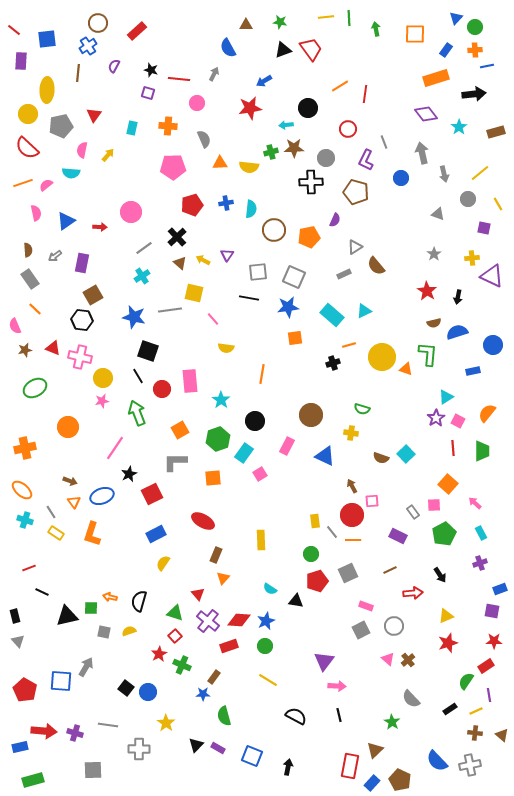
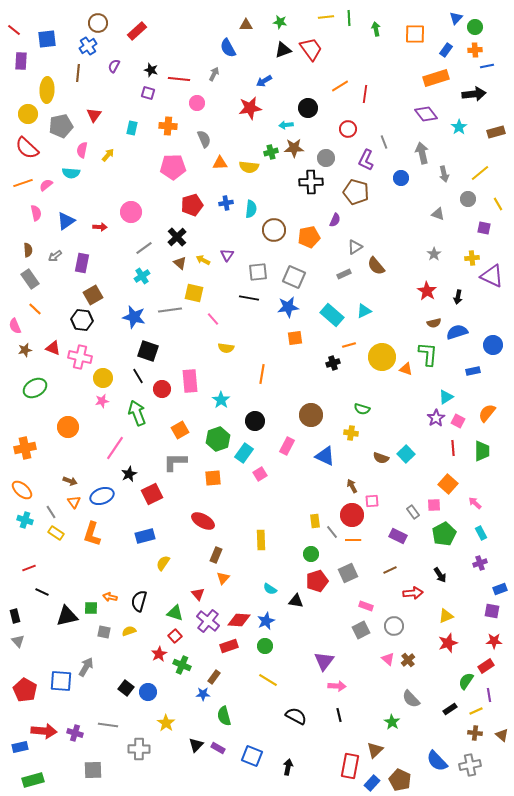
blue rectangle at (156, 534): moved 11 px left, 2 px down; rotated 12 degrees clockwise
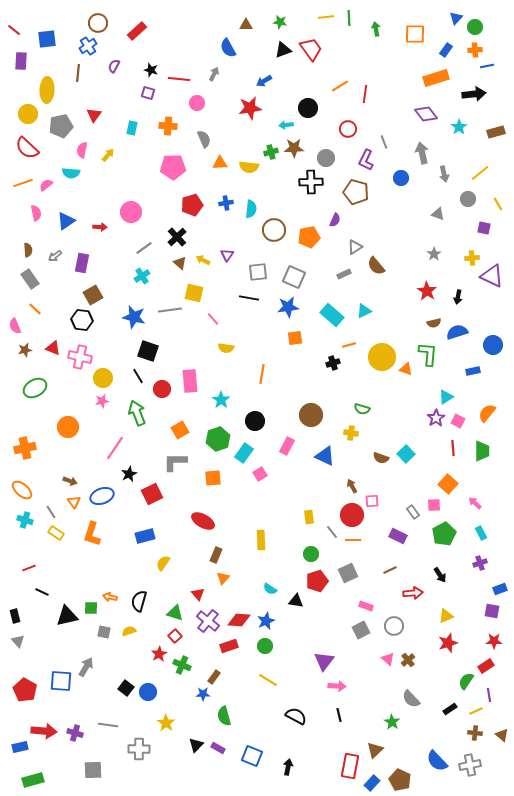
yellow rectangle at (315, 521): moved 6 px left, 4 px up
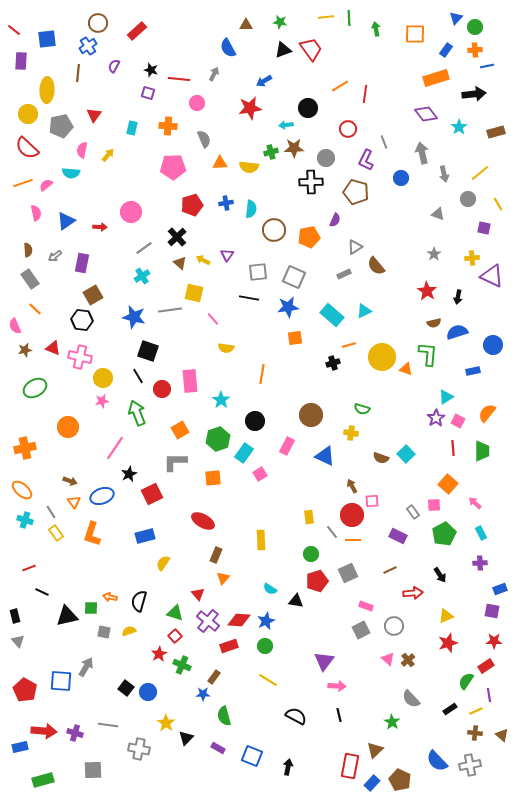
yellow rectangle at (56, 533): rotated 21 degrees clockwise
purple cross at (480, 563): rotated 16 degrees clockwise
black triangle at (196, 745): moved 10 px left, 7 px up
gray cross at (139, 749): rotated 10 degrees clockwise
green rectangle at (33, 780): moved 10 px right
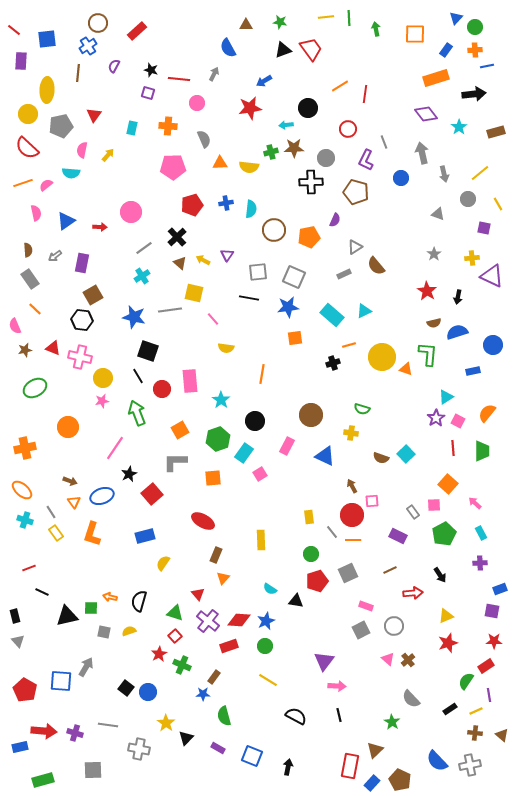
red square at (152, 494): rotated 15 degrees counterclockwise
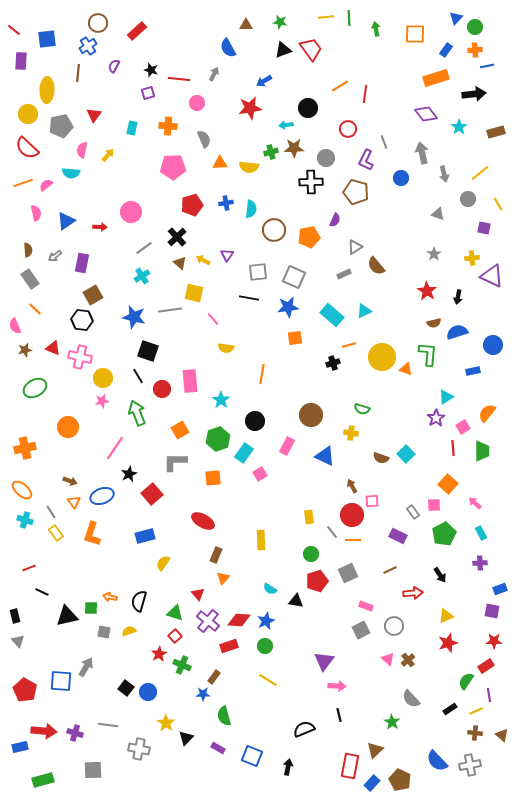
purple square at (148, 93): rotated 32 degrees counterclockwise
pink square at (458, 421): moved 5 px right, 6 px down; rotated 32 degrees clockwise
black semicircle at (296, 716): moved 8 px right, 13 px down; rotated 50 degrees counterclockwise
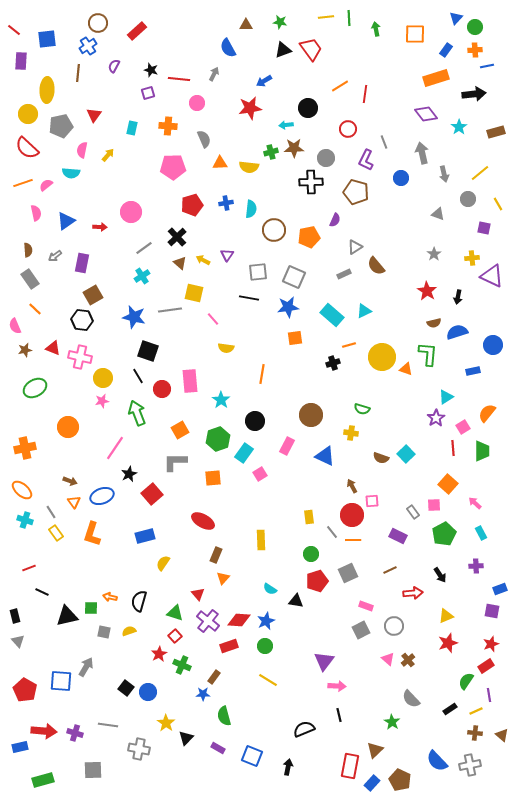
purple cross at (480, 563): moved 4 px left, 3 px down
red star at (494, 641): moved 3 px left, 3 px down; rotated 21 degrees counterclockwise
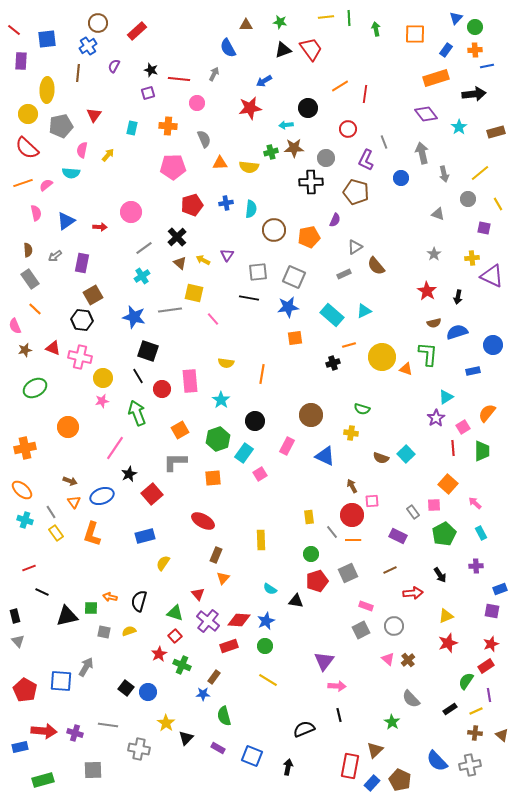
yellow semicircle at (226, 348): moved 15 px down
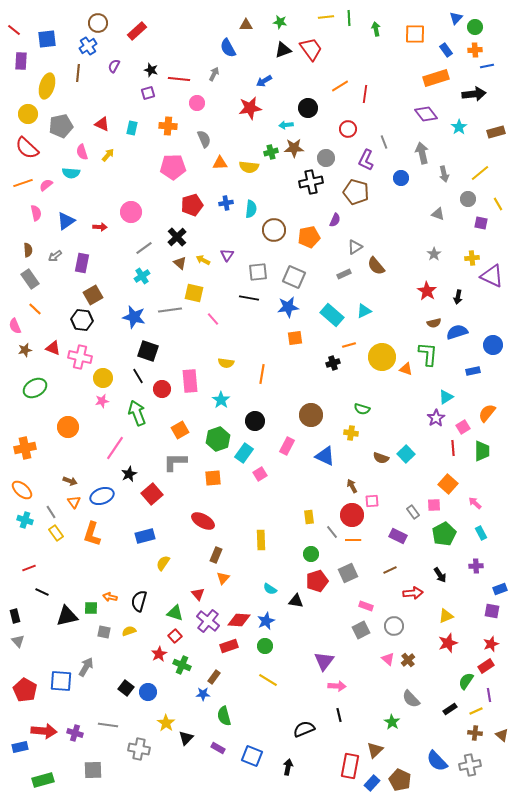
blue rectangle at (446, 50): rotated 72 degrees counterclockwise
yellow ellipse at (47, 90): moved 4 px up; rotated 15 degrees clockwise
red triangle at (94, 115): moved 8 px right, 9 px down; rotated 42 degrees counterclockwise
pink semicircle at (82, 150): moved 2 px down; rotated 28 degrees counterclockwise
black cross at (311, 182): rotated 10 degrees counterclockwise
purple square at (484, 228): moved 3 px left, 5 px up
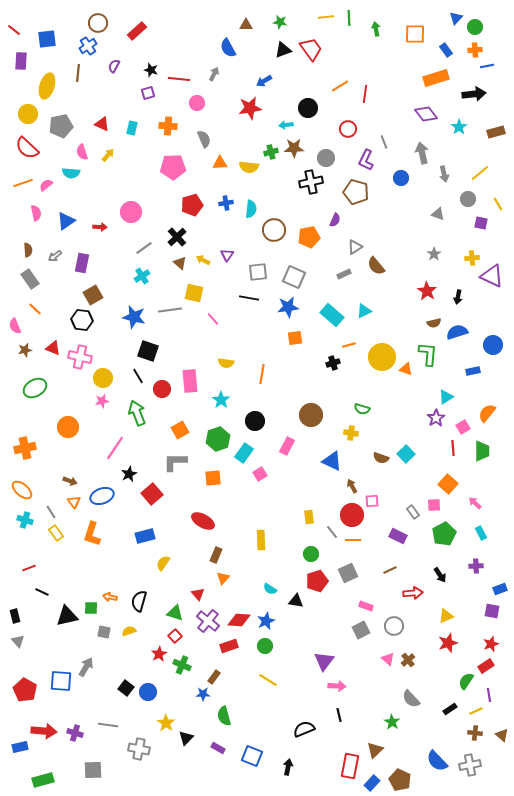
blue triangle at (325, 456): moved 7 px right, 5 px down
